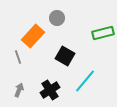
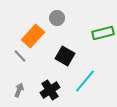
gray line: moved 2 px right, 1 px up; rotated 24 degrees counterclockwise
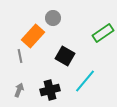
gray circle: moved 4 px left
green rectangle: rotated 20 degrees counterclockwise
gray line: rotated 32 degrees clockwise
black cross: rotated 18 degrees clockwise
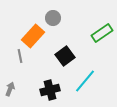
green rectangle: moved 1 px left
black square: rotated 24 degrees clockwise
gray arrow: moved 9 px left, 1 px up
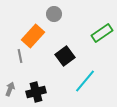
gray circle: moved 1 px right, 4 px up
black cross: moved 14 px left, 2 px down
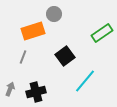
orange rectangle: moved 5 px up; rotated 30 degrees clockwise
gray line: moved 3 px right, 1 px down; rotated 32 degrees clockwise
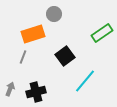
orange rectangle: moved 3 px down
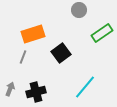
gray circle: moved 25 px right, 4 px up
black square: moved 4 px left, 3 px up
cyan line: moved 6 px down
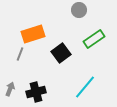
green rectangle: moved 8 px left, 6 px down
gray line: moved 3 px left, 3 px up
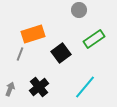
black cross: moved 3 px right, 5 px up; rotated 24 degrees counterclockwise
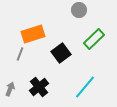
green rectangle: rotated 10 degrees counterclockwise
